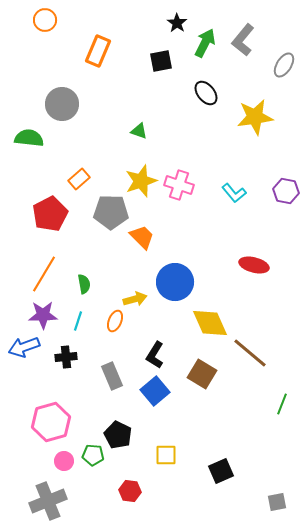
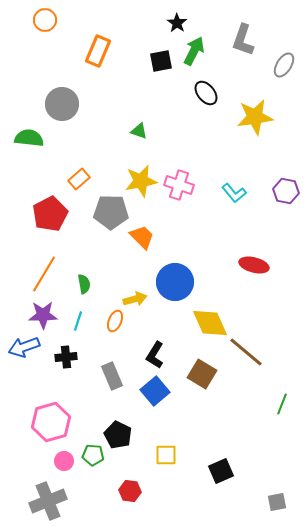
gray L-shape at (243, 40): rotated 20 degrees counterclockwise
green arrow at (205, 43): moved 11 px left, 8 px down
yellow star at (141, 181): rotated 8 degrees clockwise
brown line at (250, 353): moved 4 px left, 1 px up
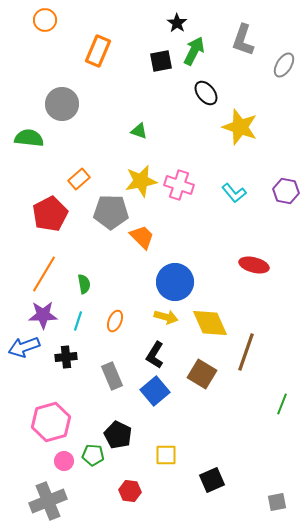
yellow star at (255, 117): moved 15 px left, 10 px down; rotated 27 degrees clockwise
yellow arrow at (135, 299): moved 31 px right, 18 px down; rotated 30 degrees clockwise
brown line at (246, 352): rotated 69 degrees clockwise
black square at (221, 471): moved 9 px left, 9 px down
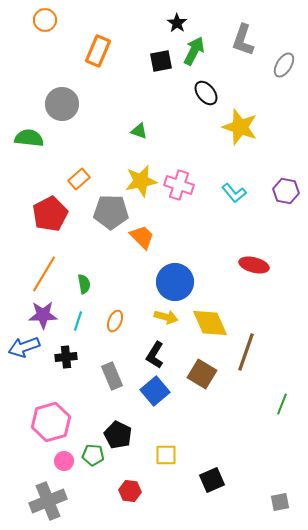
gray square at (277, 502): moved 3 px right
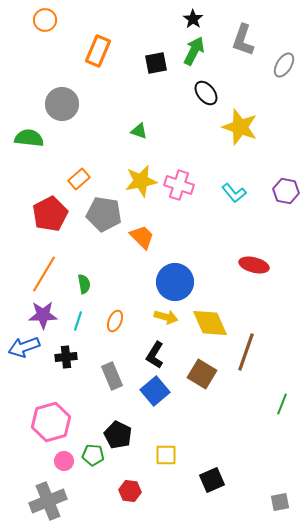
black star at (177, 23): moved 16 px right, 4 px up
black square at (161, 61): moved 5 px left, 2 px down
gray pentagon at (111, 212): moved 7 px left, 2 px down; rotated 8 degrees clockwise
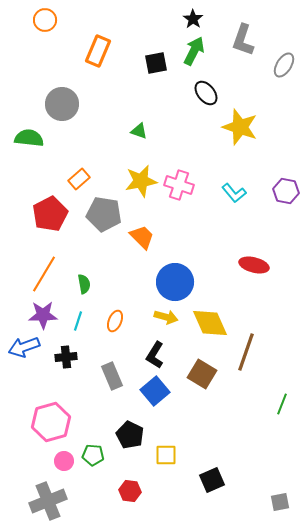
black pentagon at (118, 435): moved 12 px right
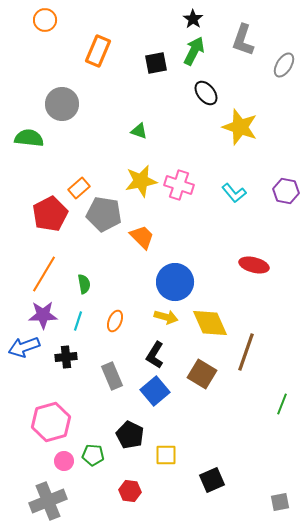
orange rectangle at (79, 179): moved 9 px down
